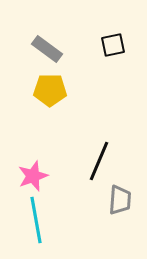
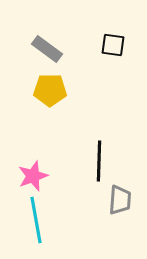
black square: rotated 20 degrees clockwise
black line: rotated 21 degrees counterclockwise
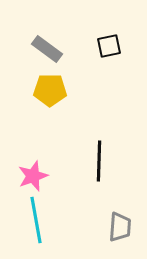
black square: moved 4 px left, 1 px down; rotated 20 degrees counterclockwise
gray trapezoid: moved 27 px down
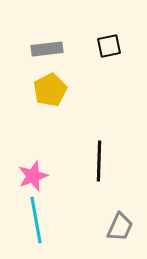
gray rectangle: rotated 44 degrees counterclockwise
yellow pentagon: rotated 28 degrees counterclockwise
gray trapezoid: rotated 20 degrees clockwise
